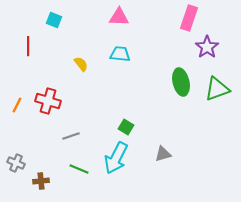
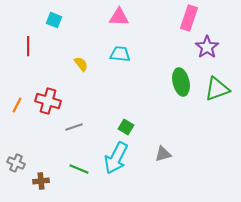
gray line: moved 3 px right, 9 px up
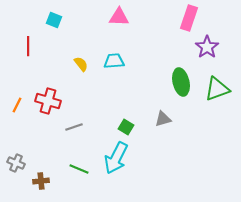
cyan trapezoid: moved 6 px left, 7 px down; rotated 10 degrees counterclockwise
gray triangle: moved 35 px up
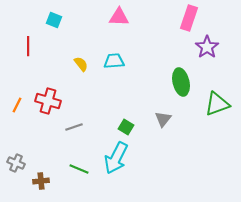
green triangle: moved 15 px down
gray triangle: rotated 36 degrees counterclockwise
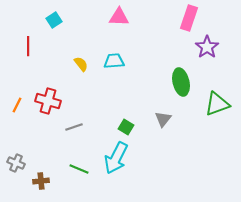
cyan square: rotated 35 degrees clockwise
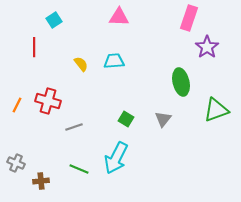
red line: moved 6 px right, 1 px down
green triangle: moved 1 px left, 6 px down
green square: moved 8 px up
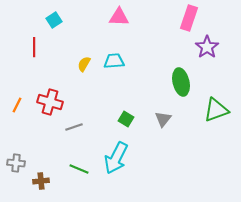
yellow semicircle: moved 3 px right; rotated 112 degrees counterclockwise
red cross: moved 2 px right, 1 px down
gray cross: rotated 18 degrees counterclockwise
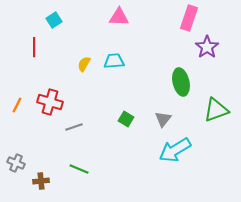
cyan arrow: moved 59 px right, 8 px up; rotated 32 degrees clockwise
gray cross: rotated 18 degrees clockwise
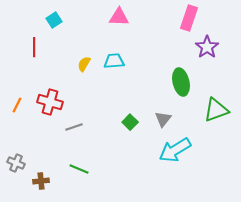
green square: moved 4 px right, 3 px down; rotated 14 degrees clockwise
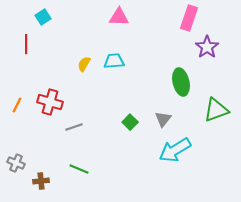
cyan square: moved 11 px left, 3 px up
red line: moved 8 px left, 3 px up
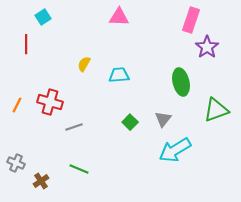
pink rectangle: moved 2 px right, 2 px down
cyan trapezoid: moved 5 px right, 14 px down
brown cross: rotated 28 degrees counterclockwise
